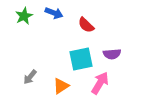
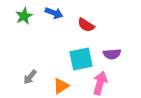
red semicircle: rotated 12 degrees counterclockwise
pink arrow: rotated 15 degrees counterclockwise
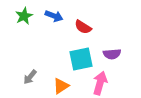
blue arrow: moved 3 px down
red semicircle: moved 3 px left, 2 px down
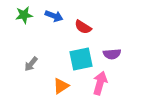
green star: moved 1 px up; rotated 18 degrees clockwise
gray arrow: moved 1 px right, 13 px up
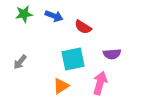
green star: moved 1 px up
cyan square: moved 8 px left
gray arrow: moved 11 px left, 2 px up
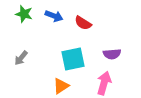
green star: rotated 24 degrees clockwise
red semicircle: moved 4 px up
gray arrow: moved 1 px right, 4 px up
pink arrow: moved 4 px right
